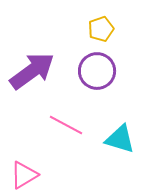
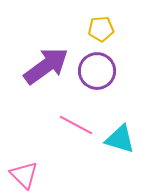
yellow pentagon: rotated 15 degrees clockwise
purple arrow: moved 14 px right, 5 px up
pink line: moved 10 px right
pink triangle: rotated 44 degrees counterclockwise
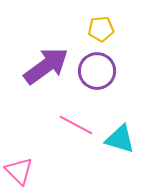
pink triangle: moved 5 px left, 4 px up
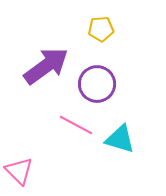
purple circle: moved 13 px down
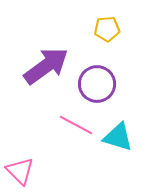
yellow pentagon: moved 6 px right
cyan triangle: moved 2 px left, 2 px up
pink triangle: moved 1 px right
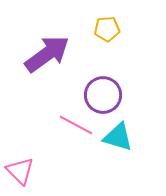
purple arrow: moved 1 px right, 12 px up
purple circle: moved 6 px right, 11 px down
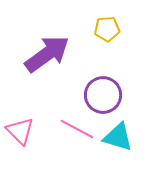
pink line: moved 1 px right, 4 px down
pink triangle: moved 40 px up
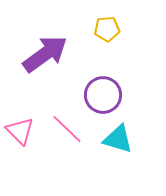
purple arrow: moved 2 px left
pink line: moved 10 px left; rotated 16 degrees clockwise
cyan triangle: moved 2 px down
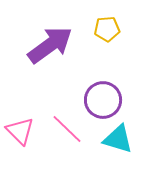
purple arrow: moved 5 px right, 9 px up
purple circle: moved 5 px down
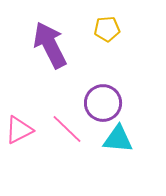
purple arrow: rotated 81 degrees counterclockwise
purple circle: moved 3 px down
pink triangle: moved 1 px left, 1 px up; rotated 48 degrees clockwise
cyan triangle: rotated 12 degrees counterclockwise
